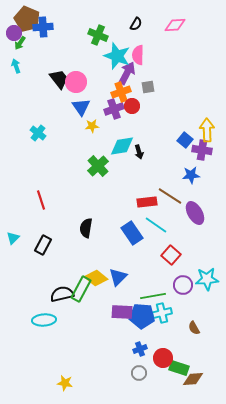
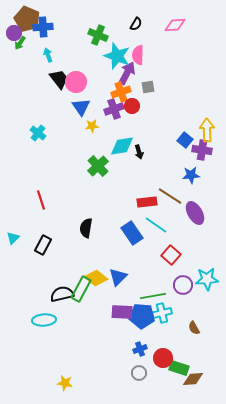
cyan arrow at (16, 66): moved 32 px right, 11 px up
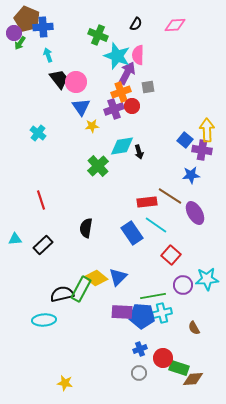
cyan triangle at (13, 238): moved 2 px right, 1 px down; rotated 40 degrees clockwise
black rectangle at (43, 245): rotated 18 degrees clockwise
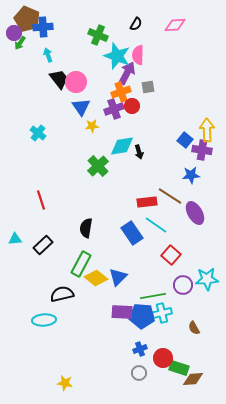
green rectangle at (81, 289): moved 25 px up
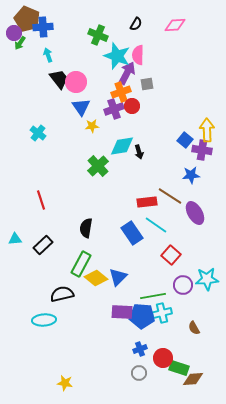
gray square at (148, 87): moved 1 px left, 3 px up
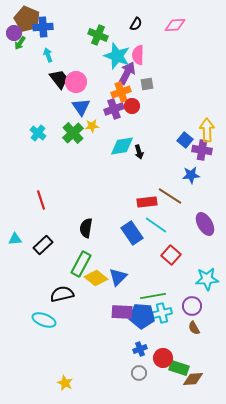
green cross at (98, 166): moved 25 px left, 33 px up
purple ellipse at (195, 213): moved 10 px right, 11 px down
purple circle at (183, 285): moved 9 px right, 21 px down
cyan ellipse at (44, 320): rotated 25 degrees clockwise
yellow star at (65, 383): rotated 14 degrees clockwise
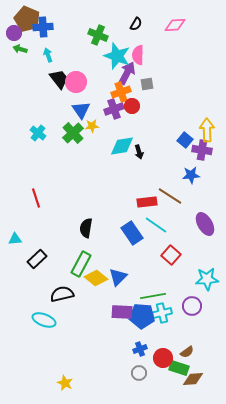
green arrow at (20, 43): moved 6 px down; rotated 72 degrees clockwise
blue triangle at (81, 107): moved 3 px down
red line at (41, 200): moved 5 px left, 2 px up
black rectangle at (43, 245): moved 6 px left, 14 px down
brown semicircle at (194, 328): moved 7 px left, 24 px down; rotated 96 degrees counterclockwise
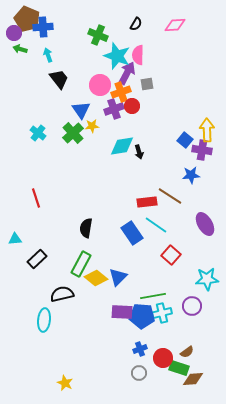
pink circle at (76, 82): moved 24 px right, 3 px down
cyan ellipse at (44, 320): rotated 75 degrees clockwise
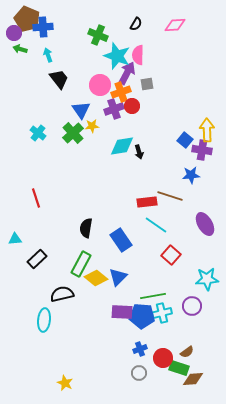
brown line at (170, 196): rotated 15 degrees counterclockwise
blue rectangle at (132, 233): moved 11 px left, 7 px down
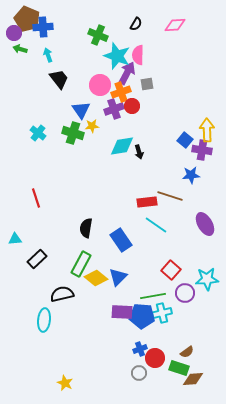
green cross at (73, 133): rotated 30 degrees counterclockwise
red square at (171, 255): moved 15 px down
purple circle at (192, 306): moved 7 px left, 13 px up
red circle at (163, 358): moved 8 px left
